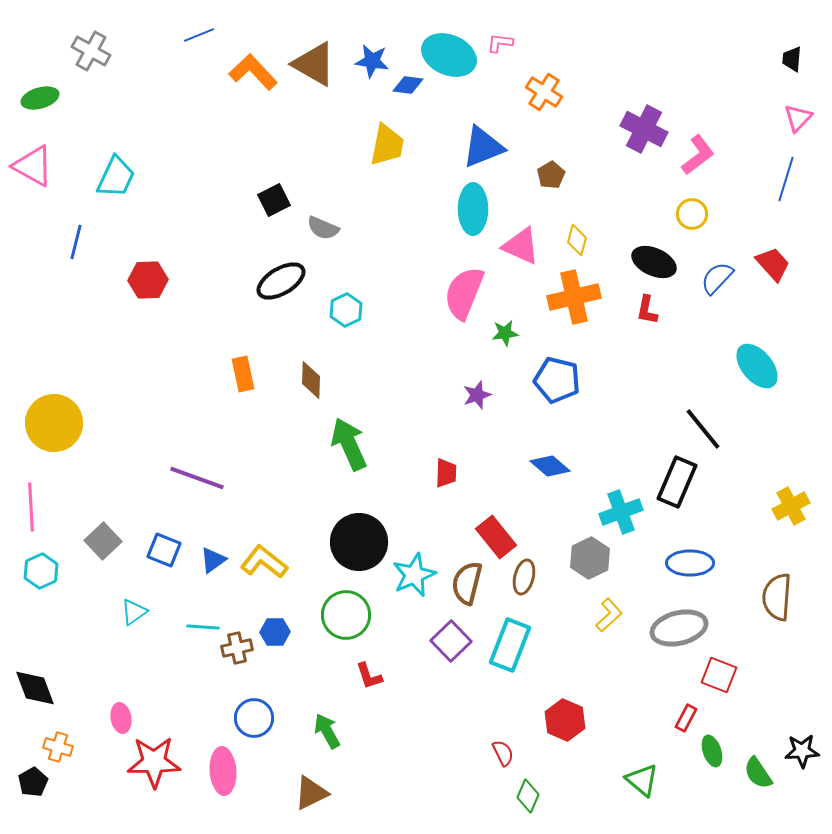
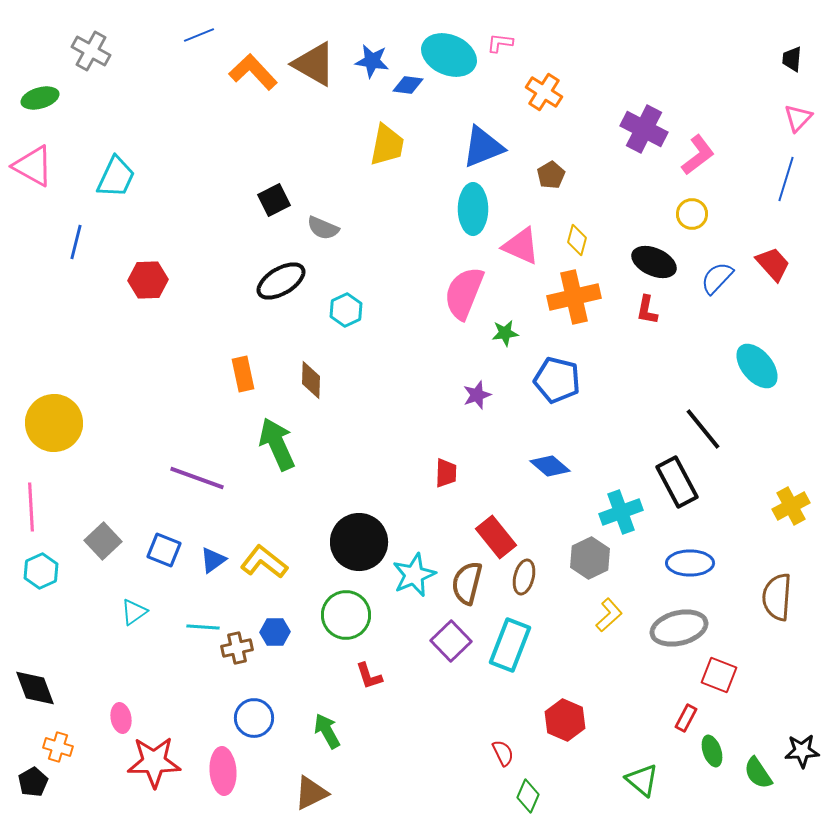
green arrow at (349, 444): moved 72 px left
black rectangle at (677, 482): rotated 51 degrees counterclockwise
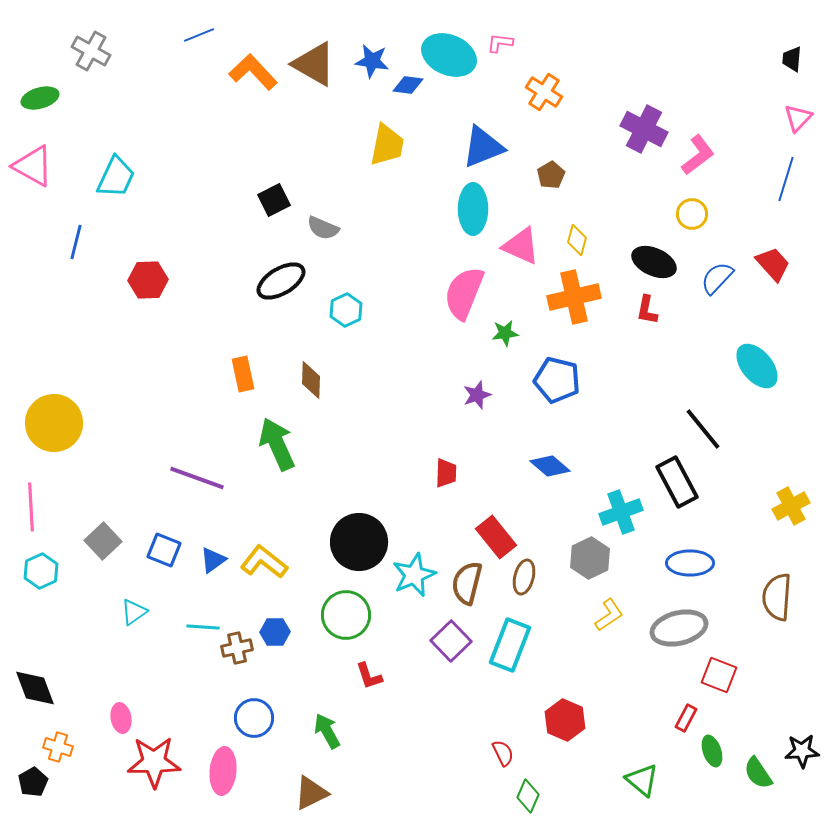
yellow L-shape at (609, 615): rotated 8 degrees clockwise
pink ellipse at (223, 771): rotated 9 degrees clockwise
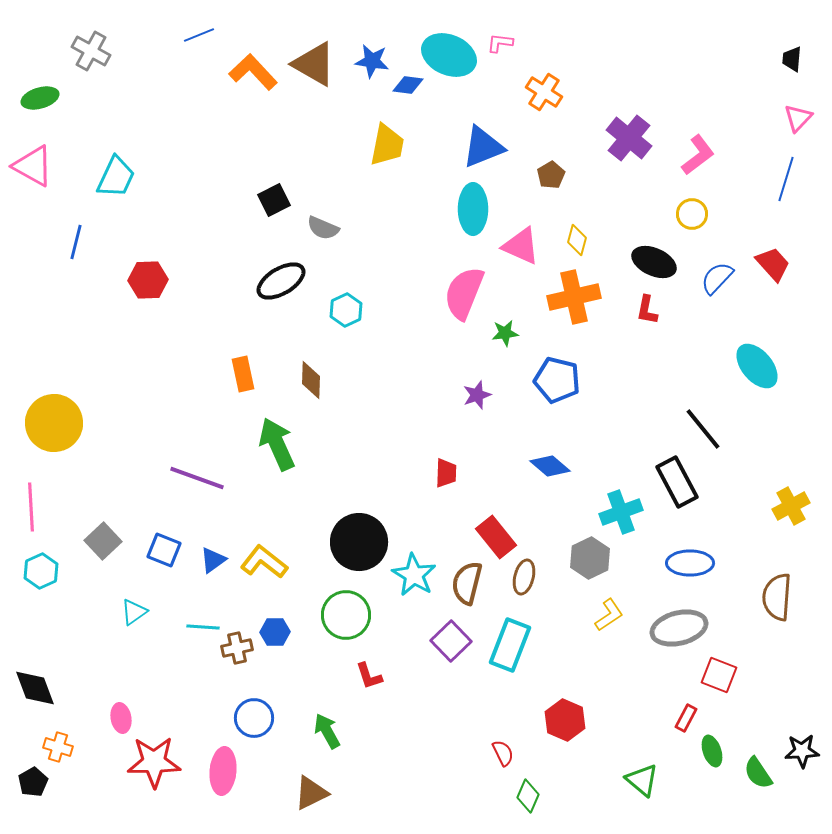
purple cross at (644, 129): moved 15 px left, 9 px down; rotated 12 degrees clockwise
cyan star at (414, 575): rotated 18 degrees counterclockwise
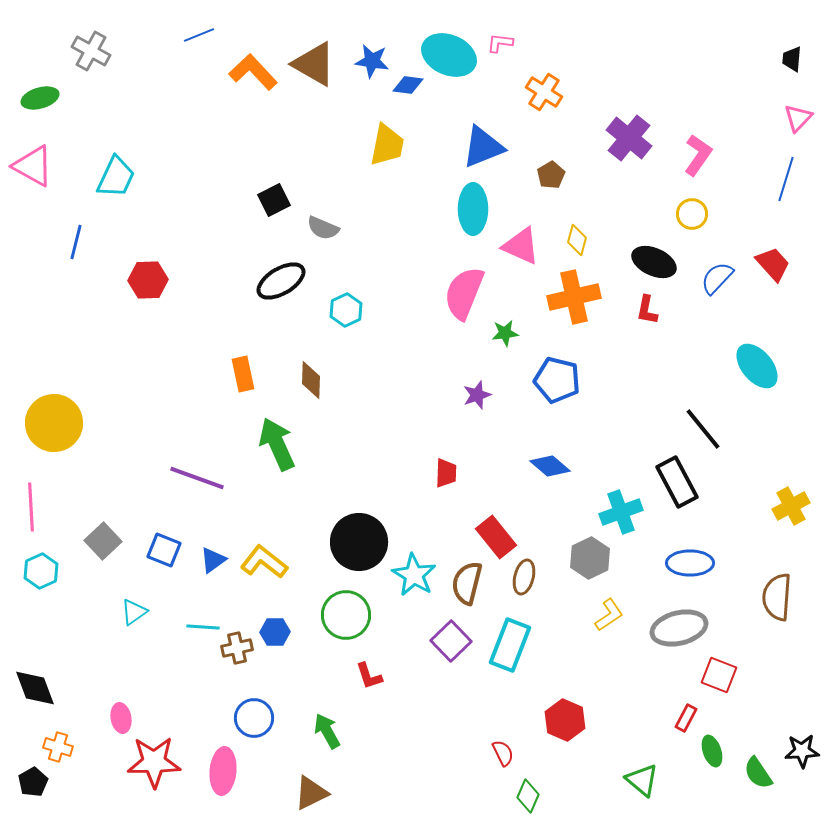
pink L-shape at (698, 155): rotated 18 degrees counterclockwise
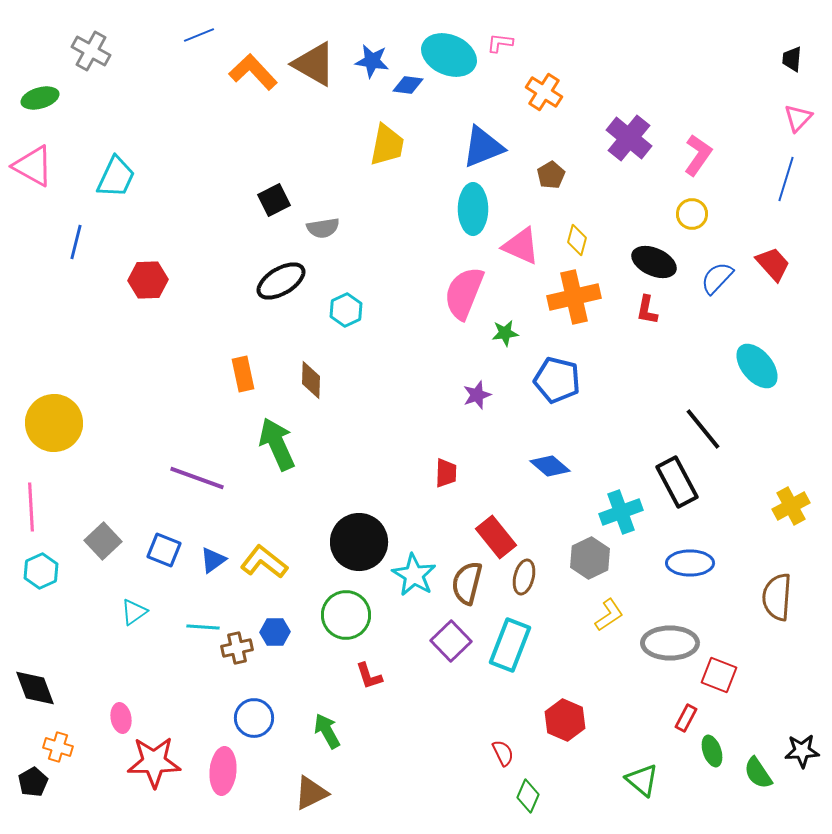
gray semicircle at (323, 228): rotated 32 degrees counterclockwise
gray ellipse at (679, 628): moved 9 px left, 15 px down; rotated 14 degrees clockwise
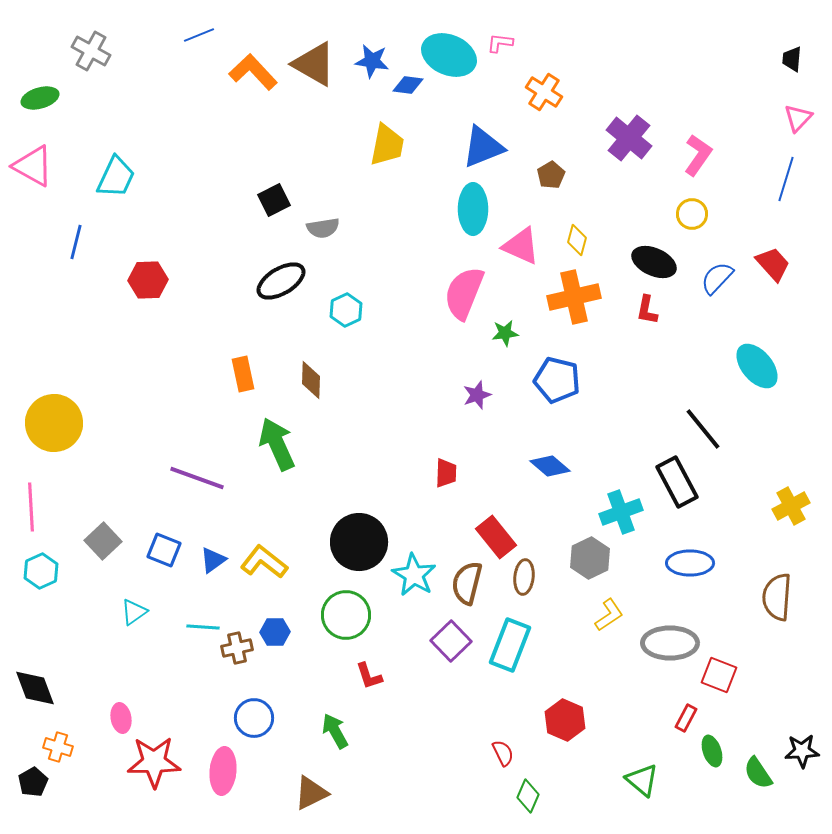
brown ellipse at (524, 577): rotated 8 degrees counterclockwise
green arrow at (327, 731): moved 8 px right
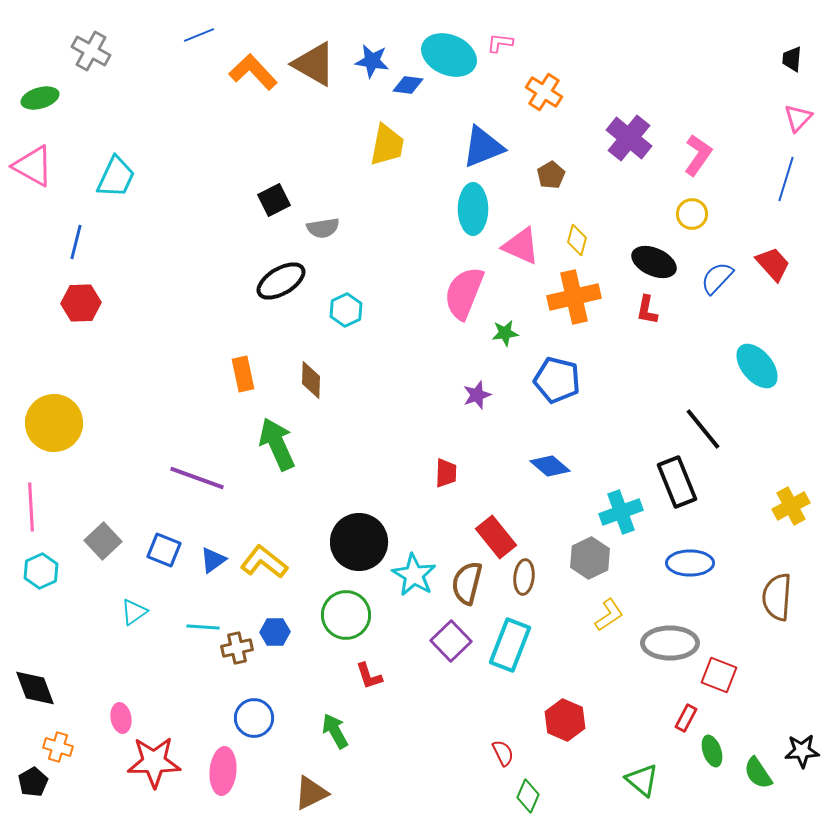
red hexagon at (148, 280): moved 67 px left, 23 px down
black rectangle at (677, 482): rotated 6 degrees clockwise
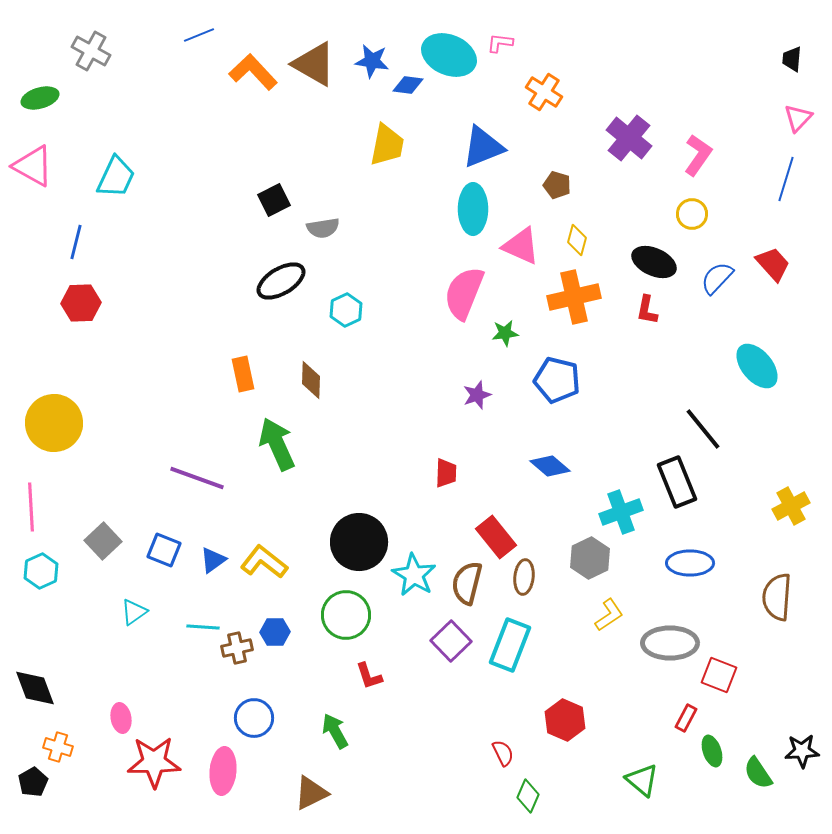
brown pentagon at (551, 175): moved 6 px right, 10 px down; rotated 24 degrees counterclockwise
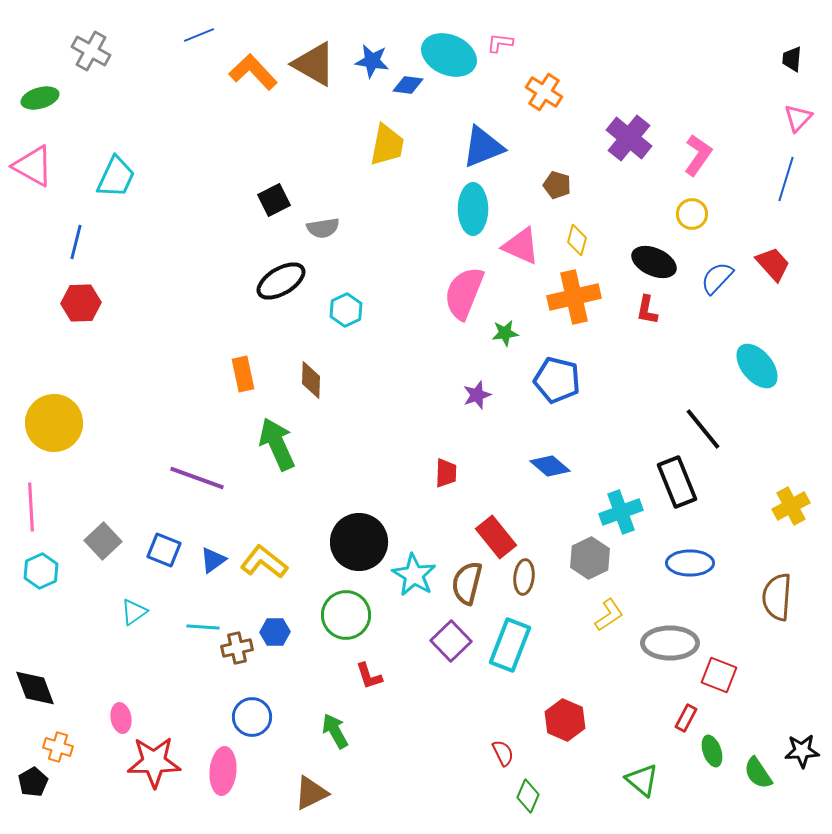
blue circle at (254, 718): moved 2 px left, 1 px up
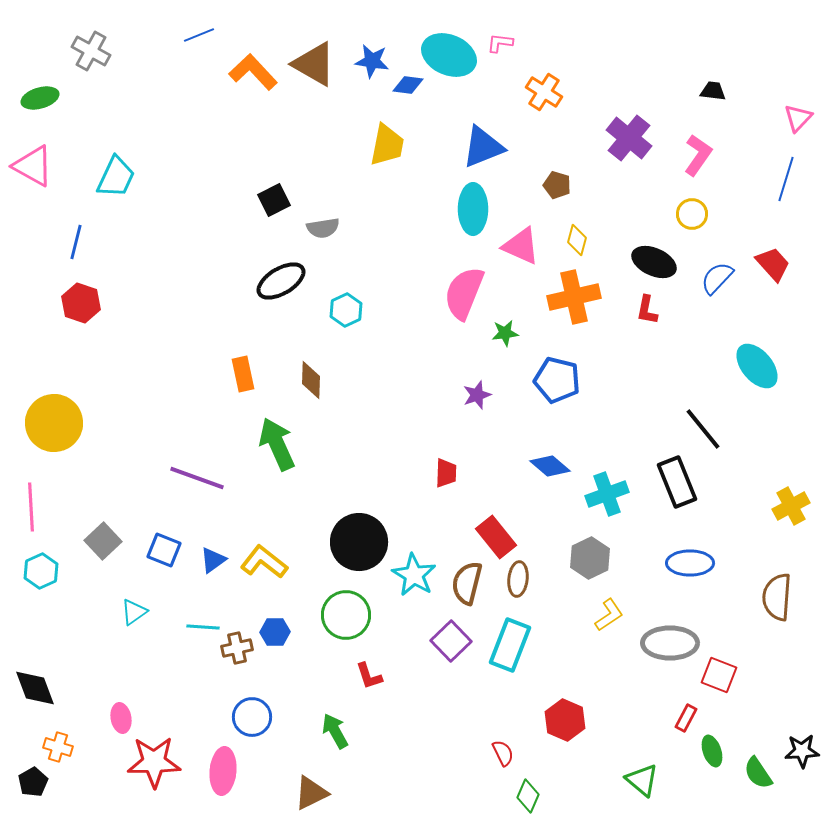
black trapezoid at (792, 59): moved 79 px left, 32 px down; rotated 92 degrees clockwise
red hexagon at (81, 303): rotated 21 degrees clockwise
cyan cross at (621, 512): moved 14 px left, 18 px up
brown ellipse at (524, 577): moved 6 px left, 2 px down
